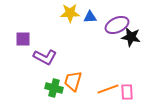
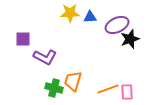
black star: moved 1 px left, 2 px down; rotated 30 degrees counterclockwise
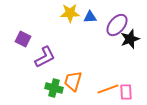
purple ellipse: rotated 25 degrees counterclockwise
purple square: rotated 28 degrees clockwise
purple L-shape: rotated 55 degrees counterclockwise
pink rectangle: moved 1 px left
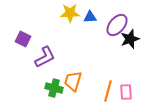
orange line: moved 2 px down; rotated 55 degrees counterclockwise
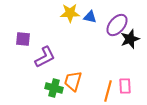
blue triangle: rotated 16 degrees clockwise
purple square: rotated 21 degrees counterclockwise
pink rectangle: moved 1 px left, 6 px up
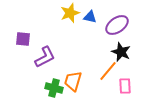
yellow star: rotated 18 degrees counterclockwise
purple ellipse: rotated 15 degrees clockwise
black star: moved 9 px left, 13 px down; rotated 30 degrees counterclockwise
orange line: moved 20 px up; rotated 25 degrees clockwise
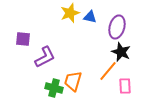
purple ellipse: moved 2 px down; rotated 40 degrees counterclockwise
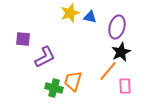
black star: rotated 24 degrees clockwise
